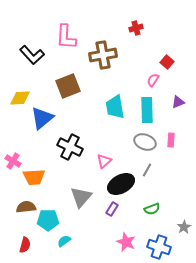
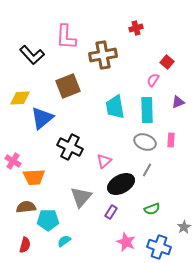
purple rectangle: moved 1 px left, 3 px down
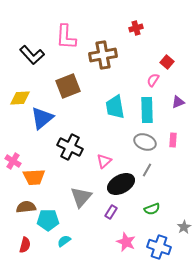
pink rectangle: moved 2 px right
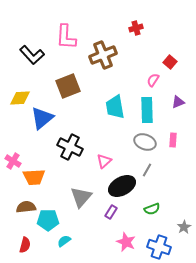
brown cross: rotated 12 degrees counterclockwise
red square: moved 3 px right
black ellipse: moved 1 px right, 2 px down
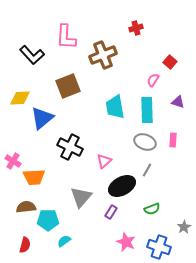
purple triangle: rotated 40 degrees clockwise
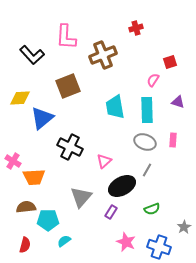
red square: rotated 32 degrees clockwise
